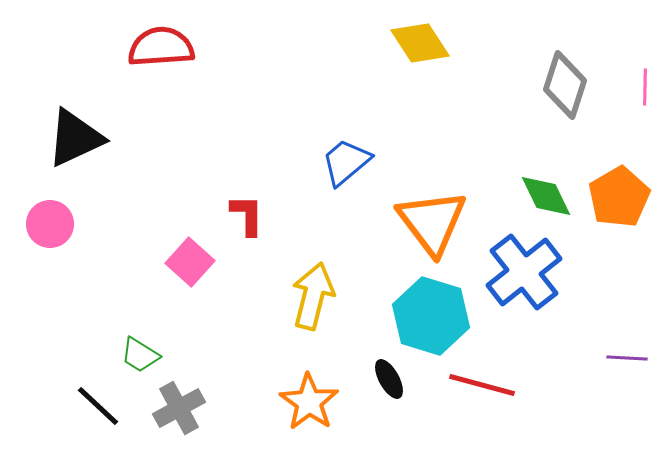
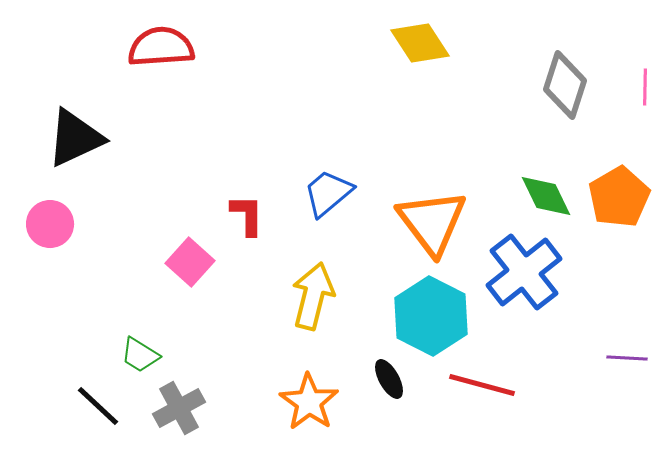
blue trapezoid: moved 18 px left, 31 px down
cyan hexagon: rotated 10 degrees clockwise
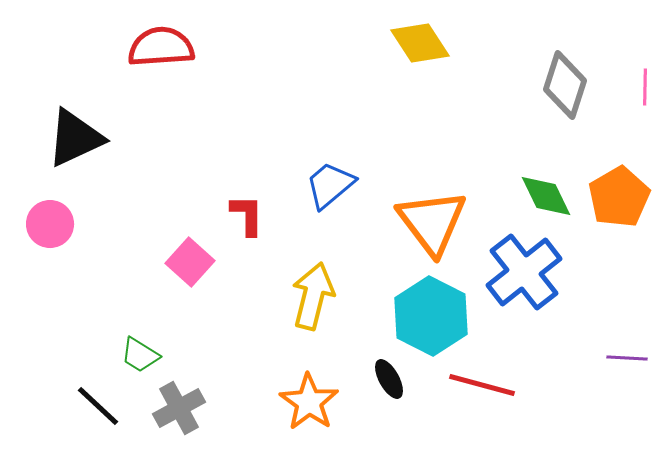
blue trapezoid: moved 2 px right, 8 px up
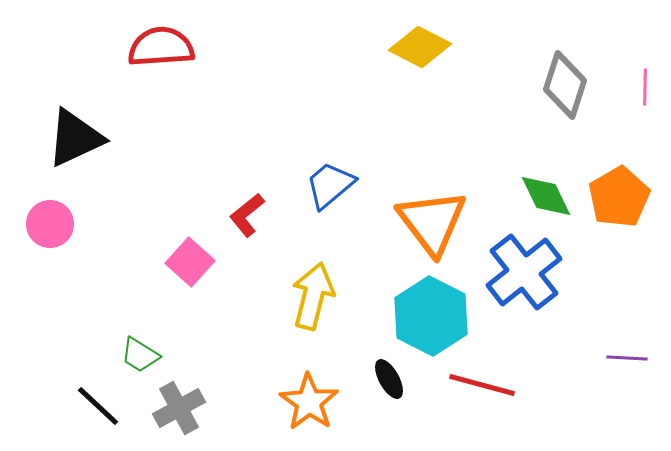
yellow diamond: moved 4 px down; rotated 30 degrees counterclockwise
red L-shape: rotated 129 degrees counterclockwise
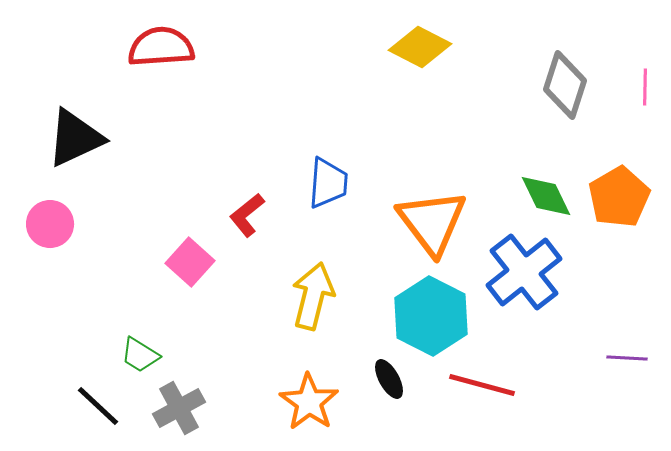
blue trapezoid: moved 2 px left, 2 px up; rotated 134 degrees clockwise
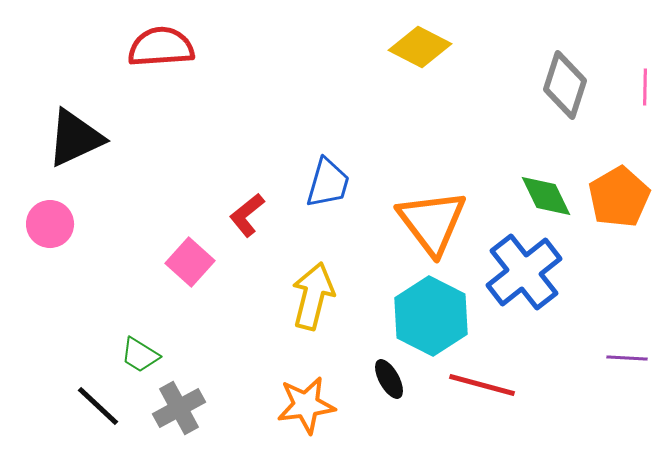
blue trapezoid: rotated 12 degrees clockwise
orange star: moved 3 px left, 3 px down; rotated 30 degrees clockwise
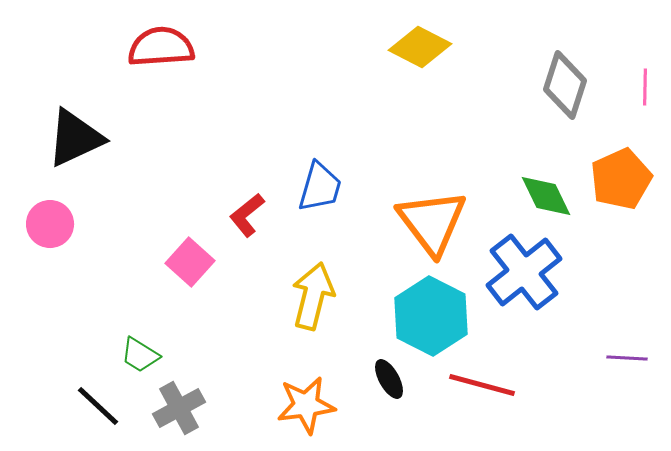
blue trapezoid: moved 8 px left, 4 px down
orange pentagon: moved 2 px right, 18 px up; rotated 6 degrees clockwise
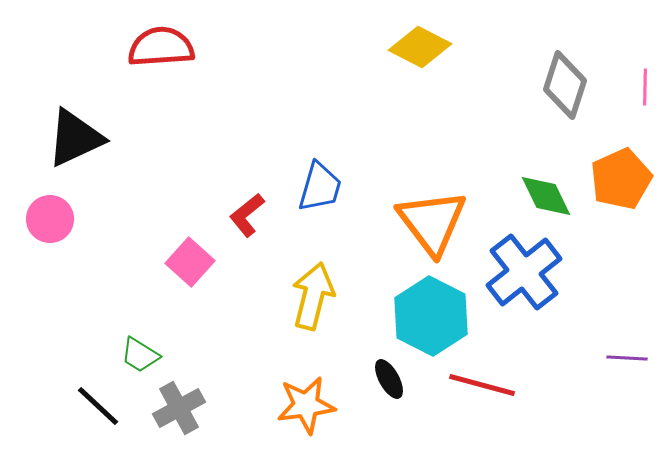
pink circle: moved 5 px up
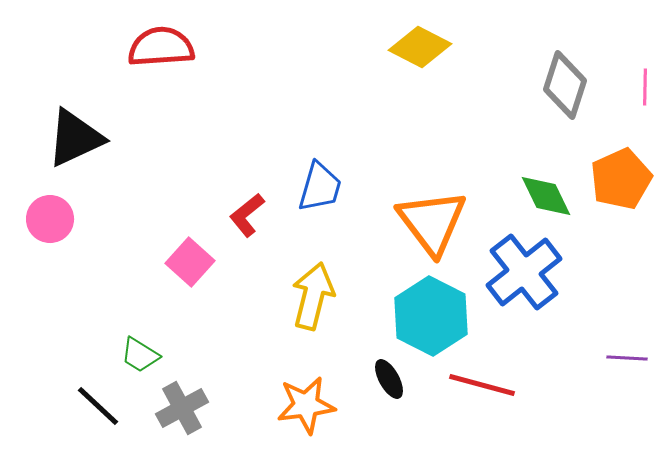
gray cross: moved 3 px right
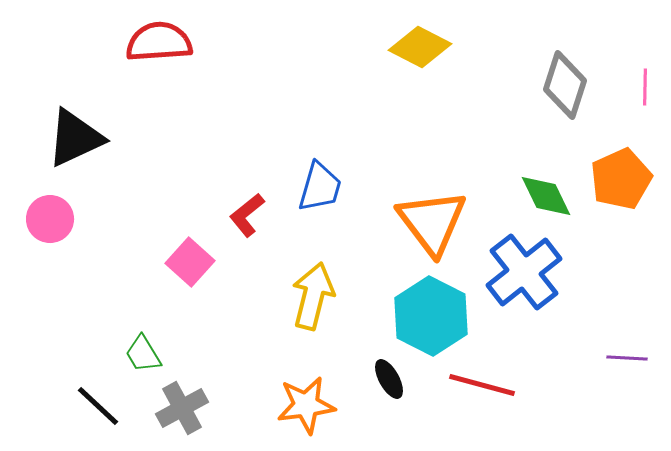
red semicircle: moved 2 px left, 5 px up
green trapezoid: moved 3 px right, 1 px up; rotated 27 degrees clockwise
